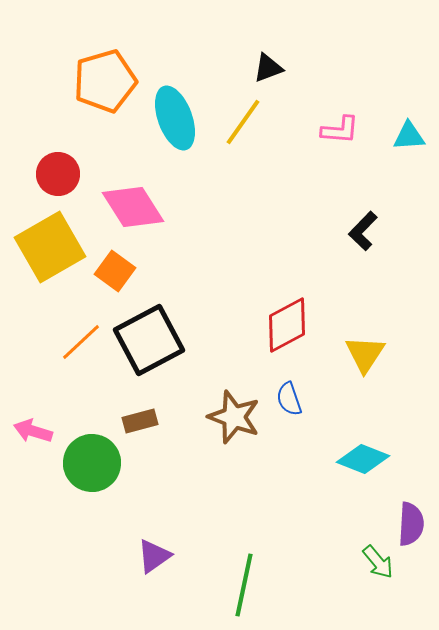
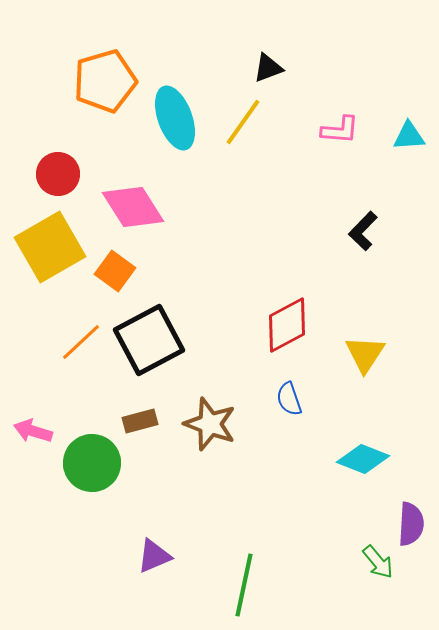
brown star: moved 24 px left, 7 px down
purple triangle: rotated 12 degrees clockwise
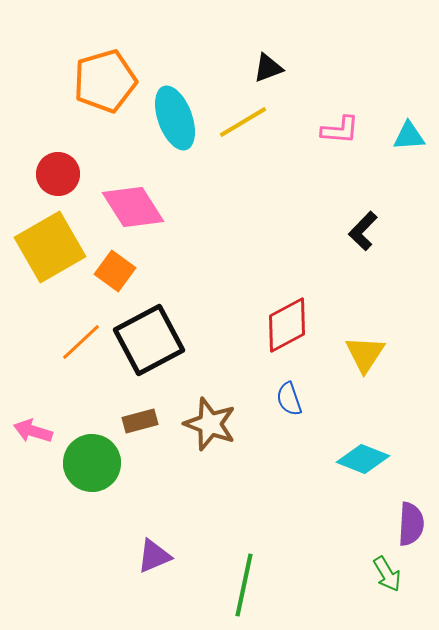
yellow line: rotated 24 degrees clockwise
green arrow: moved 9 px right, 12 px down; rotated 9 degrees clockwise
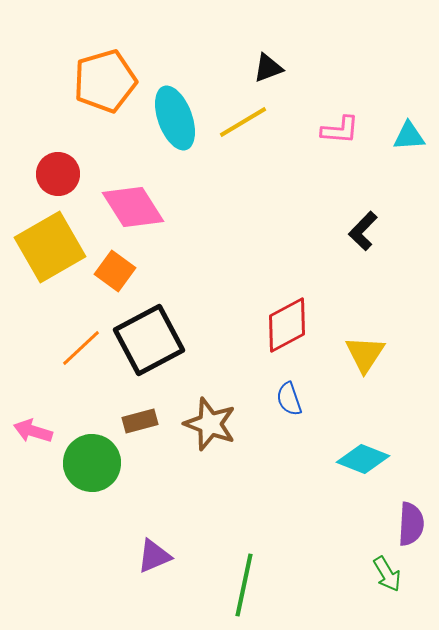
orange line: moved 6 px down
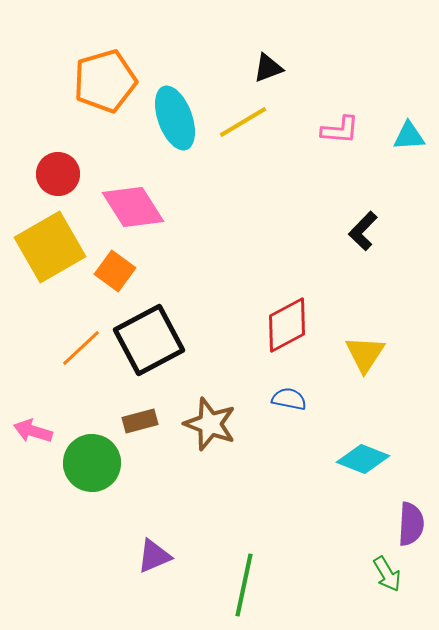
blue semicircle: rotated 120 degrees clockwise
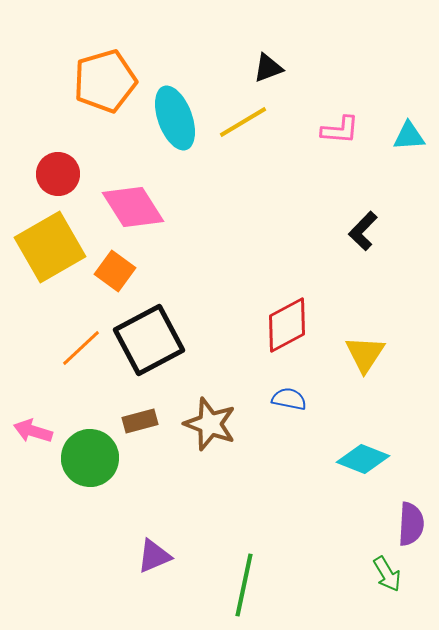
green circle: moved 2 px left, 5 px up
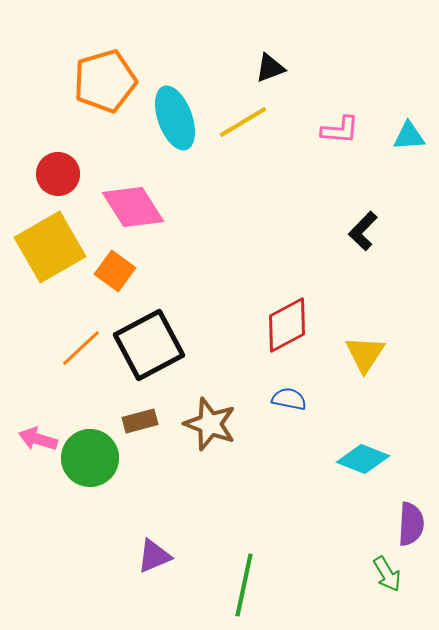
black triangle: moved 2 px right
black square: moved 5 px down
pink arrow: moved 5 px right, 8 px down
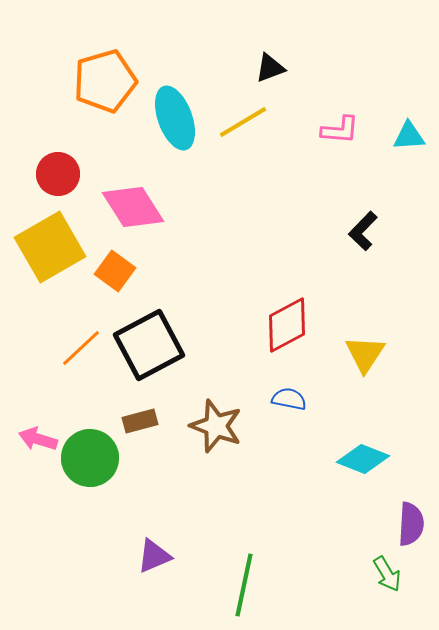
brown star: moved 6 px right, 2 px down
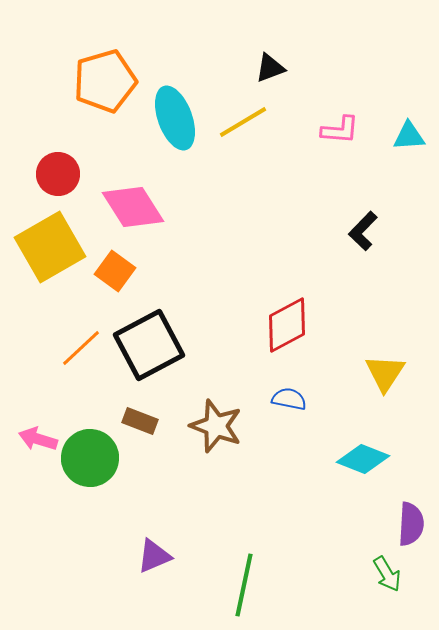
yellow triangle: moved 20 px right, 19 px down
brown rectangle: rotated 36 degrees clockwise
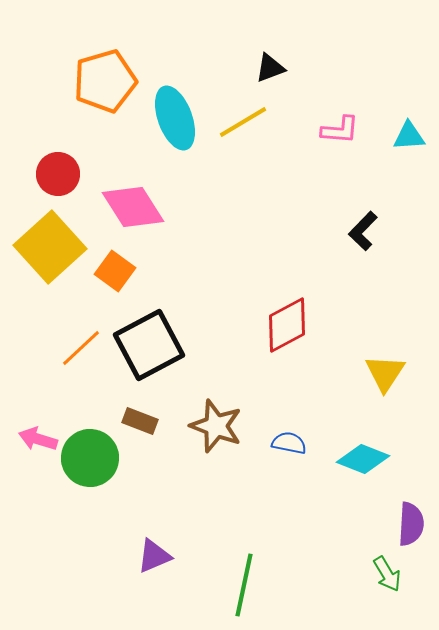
yellow square: rotated 12 degrees counterclockwise
blue semicircle: moved 44 px down
